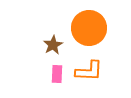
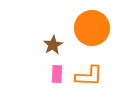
orange circle: moved 3 px right
orange L-shape: moved 5 px down
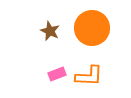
brown star: moved 3 px left, 14 px up; rotated 18 degrees counterclockwise
pink rectangle: rotated 66 degrees clockwise
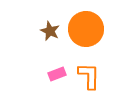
orange circle: moved 6 px left, 1 px down
orange L-shape: rotated 92 degrees counterclockwise
